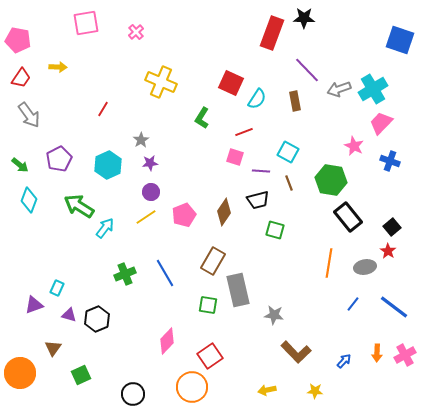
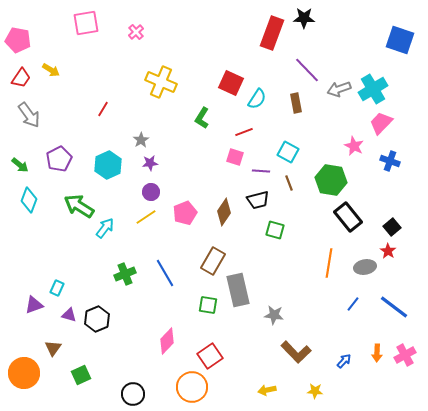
yellow arrow at (58, 67): moved 7 px left, 3 px down; rotated 30 degrees clockwise
brown rectangle at (295, 101): moved 1 px right, 2 px down
pink pentagon at (184, 215): moved 1 px right, 2 px up
orange circle at (20, 373): moved 4 px right
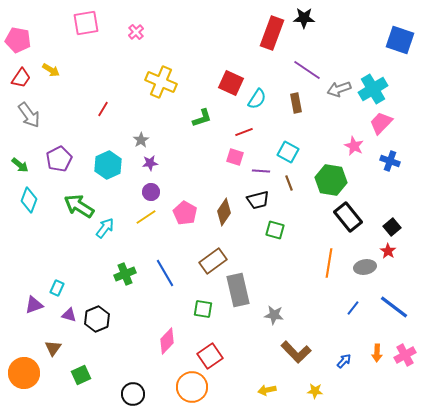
purple line at (307, 70): rotated 12 degrees counterclockwise
green L-shape at (202, 118): rotated 140 degrees counterclockwise
pink pentagon at (185, 213): rotated 20 degrees counterclockwise
brown rectangle at (213, 261): rotated 24 degrees clockwise
blue line at (353, 304): moved 4 px down
green square at (208, 305): moved 5 px left, 4 px down
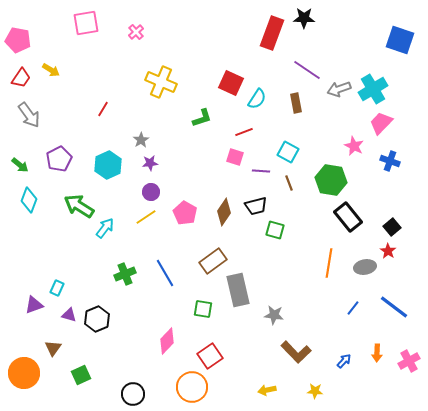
black trapezoid at (258, 200): moved 2 px left, 6 px down
pink cross at (405, 355): moved 4 px right, 6 px down
